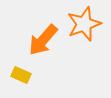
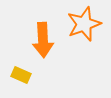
orange arrow: rotated 44 degrees counterclockwise
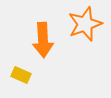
orange star: moved 1 px right
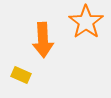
orange star: moved 1 px right, 2 px up; rotated 16 degrees counterclockwise
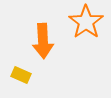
orange arrow: moved 1 px down
